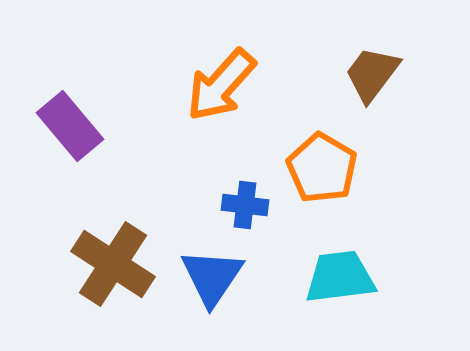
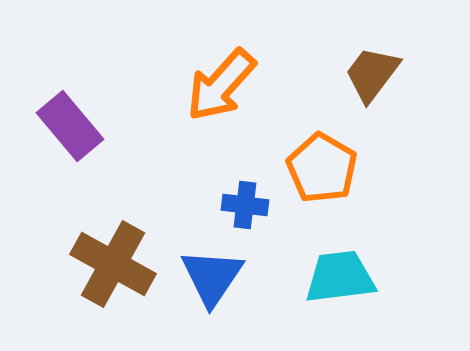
brown cross: rotated 4 degrees counterclockwise
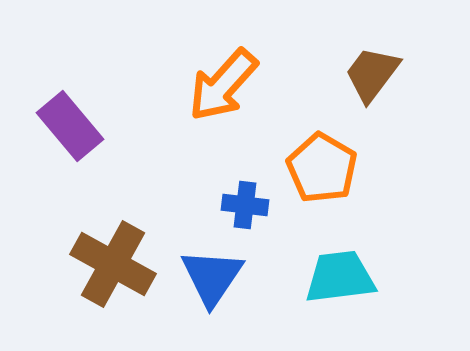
orange arrow: moved 2 px right
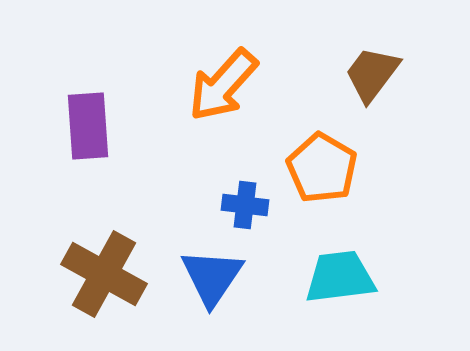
purple rectangle: moved 18 px right; rotated 36 degrees clockwise
brown cross: moved 9 px left, 10 px down
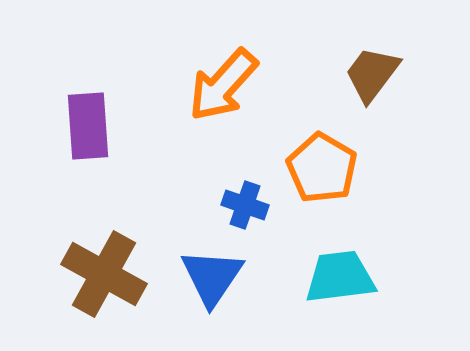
blue cross: rotated 12 degrees clockwise
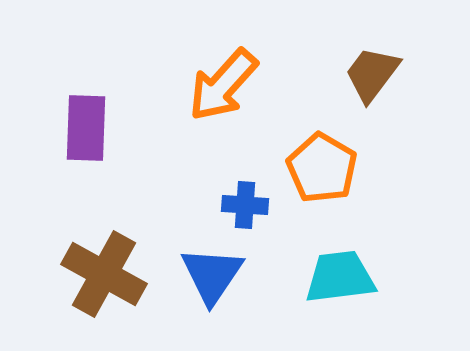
purple rectangle: moved 2 px left, 2 px down; rotated 6 degrees clockwise
blue cross: rotated 15 degrees counterclockwise
blue triangle: moved 2 px up
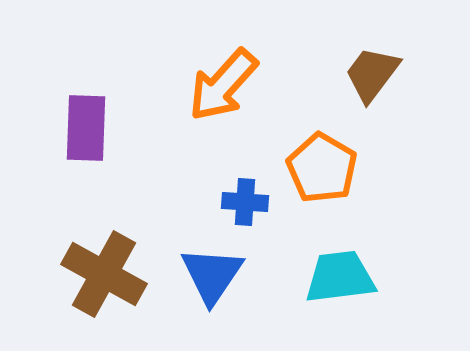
blue cross: moved 3 px up
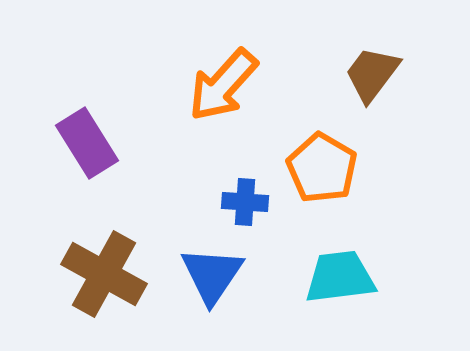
purple rectangle: moved 1 px right, 15 px down; rotated 34 degrees counterclockwise
